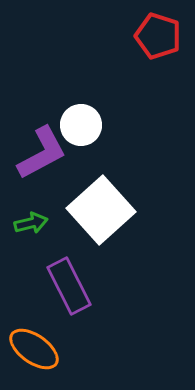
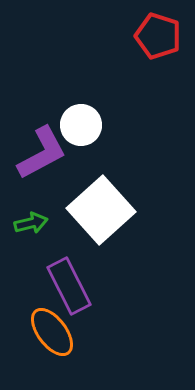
orange ellipse: moved 18 px right, 17 px up; rotated 18 degrees clockwise
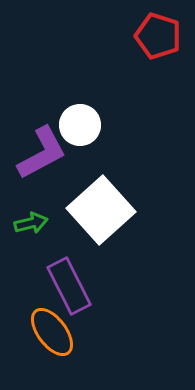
white circle: moved 1 px left
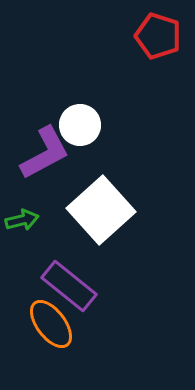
purple L-shape: moved 3 px right
green arrow: moved 9 px left, 3 px up
purple rectangle: rotated 24 degrees counterclockwise
orange ellipse: moved 1 px left, 8 px up
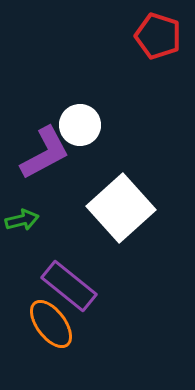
white square: moved 20 px right, 2 px up
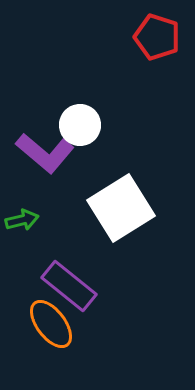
red pentagon: moved 1 px left, 1 px down
purple L-shape: rotated 68 degrees clockwise
white square: rotated 10 degrees clockwise
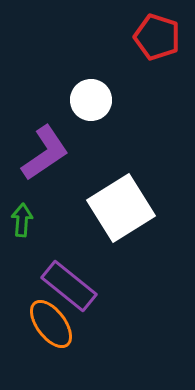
white circle: moved 11 px right, 25 px up
purple L-shape: rotated 74 degrees counterclockwise
green arrow: rotated 72 degrees counterclockwise
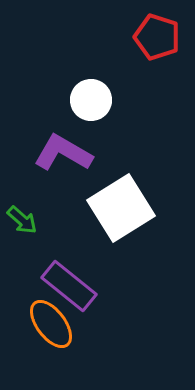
purple L-shape: moved 18 px right; rotated 116 degrees counterclockwise
green arrow: rotated 128 degrees clockwise
